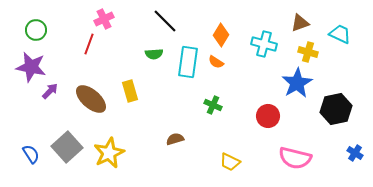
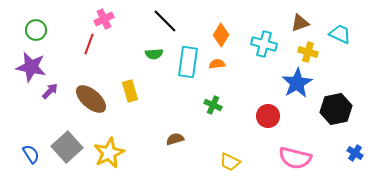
orange semicircle: moved 1 px right, 2 px down; rotated 140 degrees clockwise
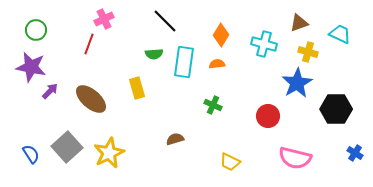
brown triangle: moved 1 px left
cyan rectangle: moved 4 px left
yellow rectangle: moved 7 px right, 3 px up
black hexagon: rotated 12 degrees clockwise
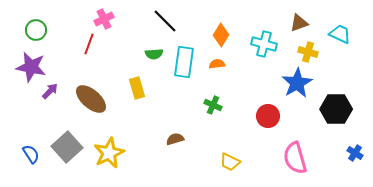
pink semicircle: rotated 60 degrees clockwise
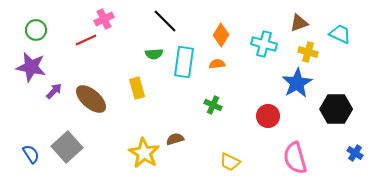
red line: moved 3 px left, 4 px up; rotated 45 degrees clockwise
purple arrow: moved 4 px right
yellow star: moved 35 px right; rotated 16 degrees counterclockwise
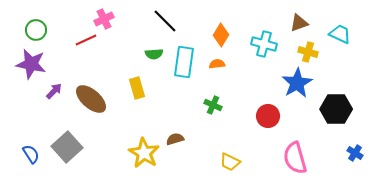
purple star: moved 3 px up
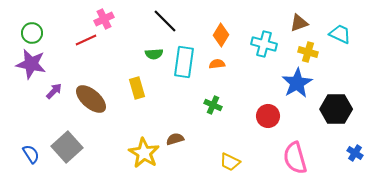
green circle: moved 4 px left, 3 px down
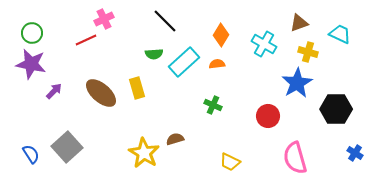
cyan cross: rotated 15 degrees clockwise
cyan rectangle: rotated 40 degrees clockwise
brown ellipse: moved 10 px right, 6 px up
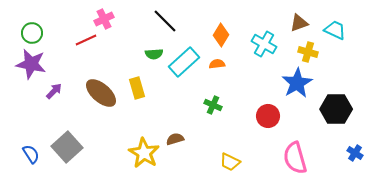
cyan trapezoid: moved 5 px left, 4 px up
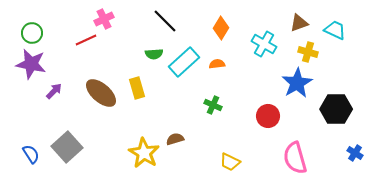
orange diamond: moved 7 px up
